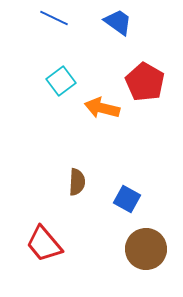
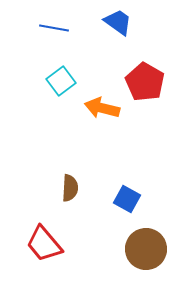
blue line: moved 10 px down; rotated 16 degrees counterclockwise
brown semicircle: moved 7 px left, 6 px down
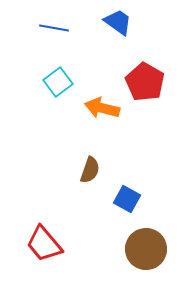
cyan square: moved 3 px left, 1 px down
brown semicircle: moved 20 px right, 18 px up; rotated 16 degrees clockwise
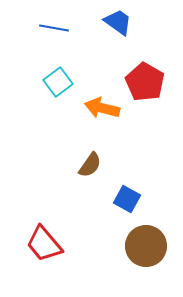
brown semicircle: moved 5 px up; rotated 16 degrees clockwise
brown circle: moved 3 px up
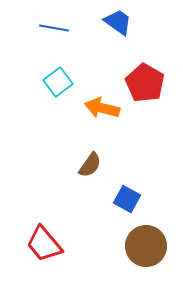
red pentagon: moved 1 px down
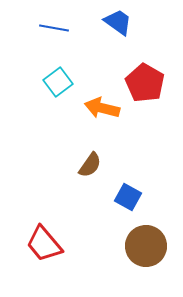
blue square: moved 1 px right, 2 px up
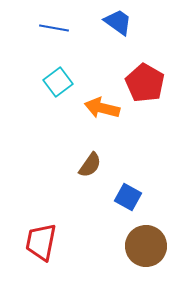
red trapezoid: moved 3 px left, 2 px up; rotated 51 degrees clockwise
